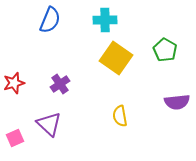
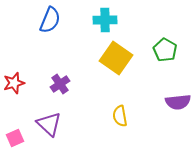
purple semicircle: moved 1 px right
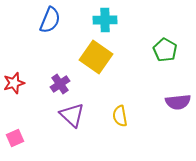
yellow square: moved 20 px left, 1 px up
purple triangle: moved 23 px right, 9 px up
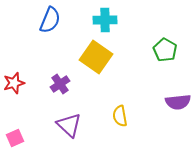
purple triangle: moved 3 px left, 10 px down
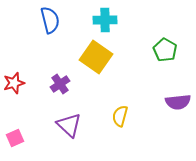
blue semicircle: rotated 36 degrees counterclockwise
yellow semicircle: rotated 25 degrees clockwise
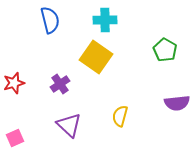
purple semicircle: moved 1 px left, 1 px down
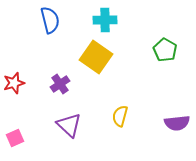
purple semicircle: moved 20 px down
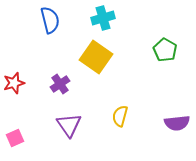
cyan cross: moved 2 px left, 2 px up; rotated 15 degrees counterclockwise
purple triangle: rotated 12 degrees clockwise
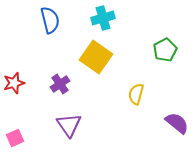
green pentagon: rotated 15 degrees clockwise
yellow semicircle: moved 16 px right, 22 px up
purple semicircle: rotated 135 degrees counterclockwise
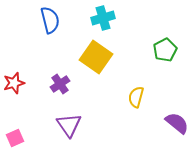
yellow semicircle: moved 3 px down
